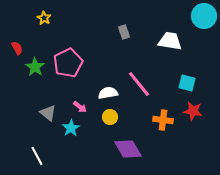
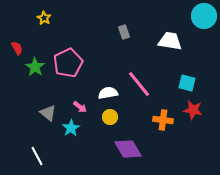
red star: moved 1 px up
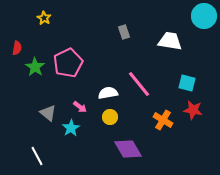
red semicircle: rotated 40 degrees clockwise
orange cross: rotated 24 degrees clockwise
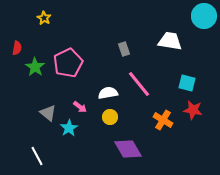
gray rectangle: moved 17 px down
cyan star: moved 2 px left
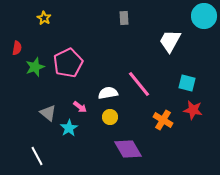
white trapezoid: rotated 70 degrees counterclockwise
gray rectangle: moved 31 px up; rotated 16 degrees clockwise
green star: rotated 18 degrees clockwise
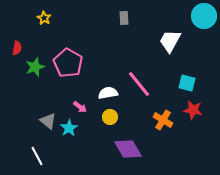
pink pentagon: rotated 16 degrees counterclockwise
gray triangle: moved 8 px down
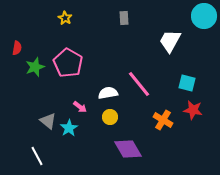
yellow star: moved 21 px right
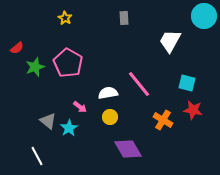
red semicircle: rotated 40 degrees clockwise
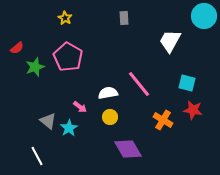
pink pentagon: moved 6 px up
